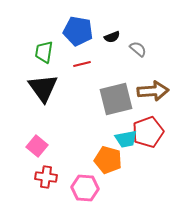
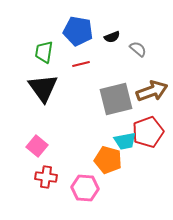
red line: moved 1 px left
brown arrow: moved 1 px left; rotated 16 degrees counterclockwise
cyan trapezoid: moved 1 px left, 2 px down
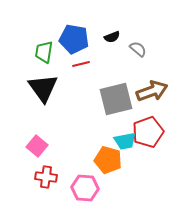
blue pentagon: moved 4 px left, 8 px down
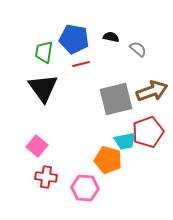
black semicircle: moved 1 px left; rotated 147 degrees counterclockwise
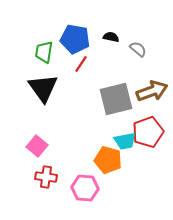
blue pentagon: moved 1 px right
red line: rotated 42 degrees counterclockwise
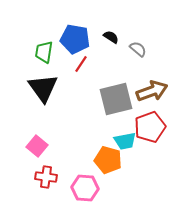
black semicircle: rotated 21 degrees clockwise
red pentagon: moved 2 px right, 5 px up
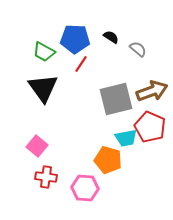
blue pentagon: rotated 8 degrees counterclockwise
green trapezoid: rotated 70 degrees counterclockwise
red pentagon: rotated 28 degrees counterclockwise
cyan trapezoid: moved 1 px right, 3 px up
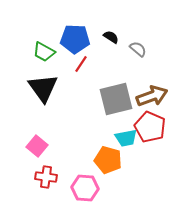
brown arrow: moved 5 px down
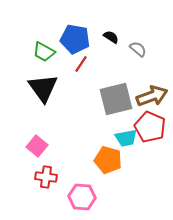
blue pentagon: rotated 8 degrees clockwise
pink hexagon: moved 3 px left, 9 px down
